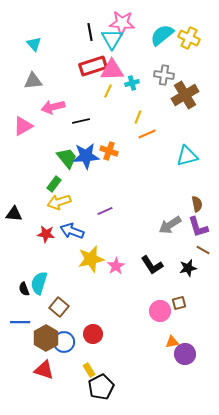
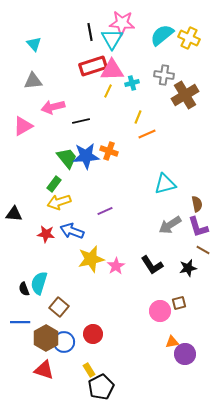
cyan triangle at (187, 156): moved 22 px left, 28 px down
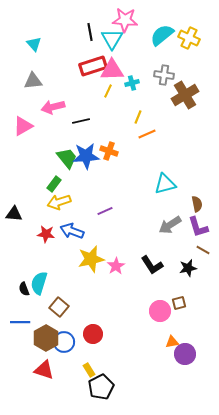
pink star at (122, 23): moved 3 px right, 3 px up
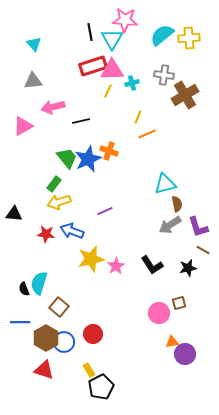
yellow cross at (189, 38): rotated 30 degrees counterclockwise
blue star at (86, 156): moved 2 px right, 3 px down; rotated 20 degrees counterclockwise
brown semicircle at (197, 204): moved 20 px left
pink circle at (160, 311): moved 1 px left, 2 px down
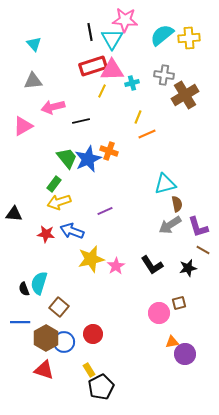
yellow line at (108, 91): moved 6 px left
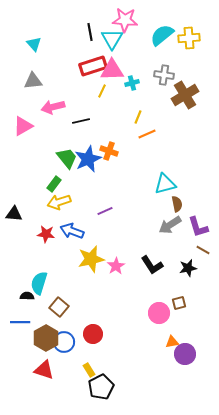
black semicircle at (24, 289): moved 3 px right, 7 px down; rotated 112 degrees clockwise
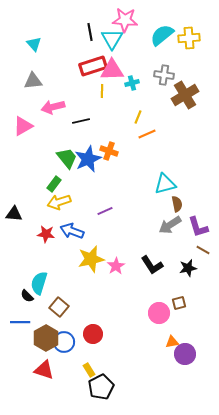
yellow line at (102, 91): rotated 24 degrees counterclockwise
black semicircle at (27, 296): rotated 136 degrees counterclockwise
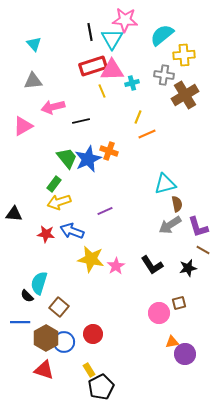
yellow cross at (189, 38): moved 5 px left, 17 px down
yellow line at (102, 91): rotated 24 degrees counterclockwise
yellow star at (91, 259): rotated 24 degrees clockwise
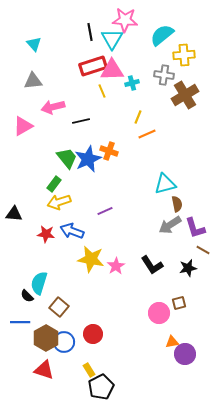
purple L-shape at (198, 227): moved 3 px left, 1 px down
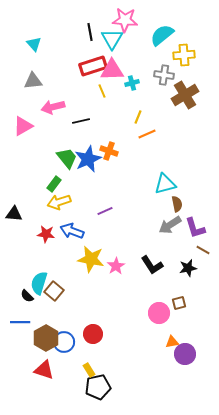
brown square at (59, 307): moved 5 px left, 16 px up
black pentagon at (101, 387): moved 3 px left; rotated 15 degrees clockwise
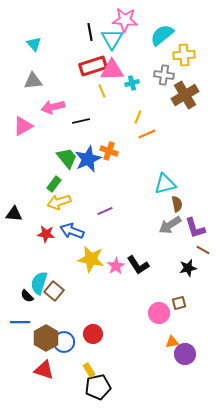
black L-shape at (152, 265): moved 14 px left
